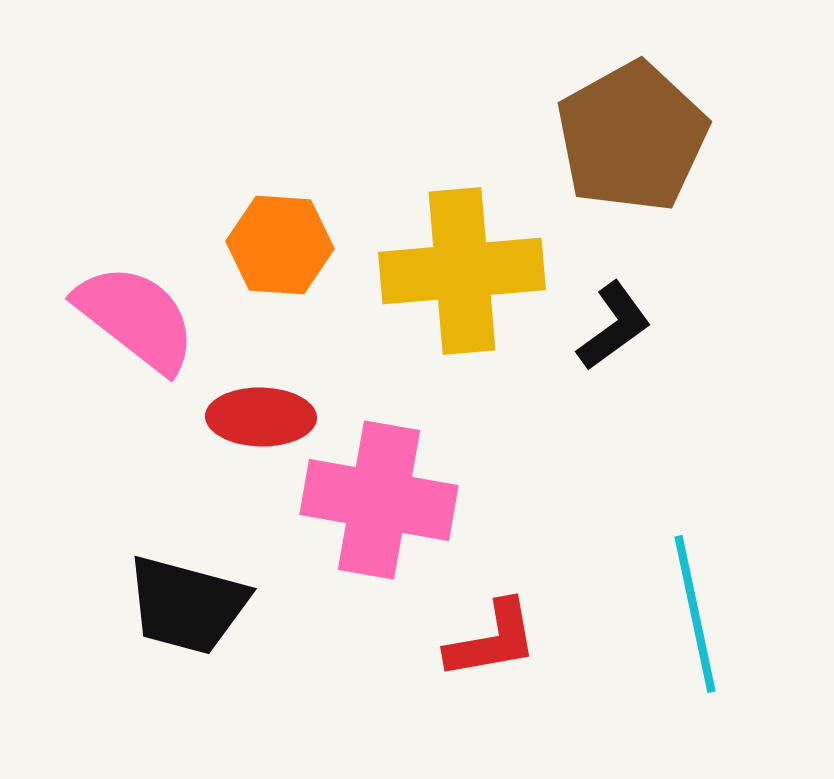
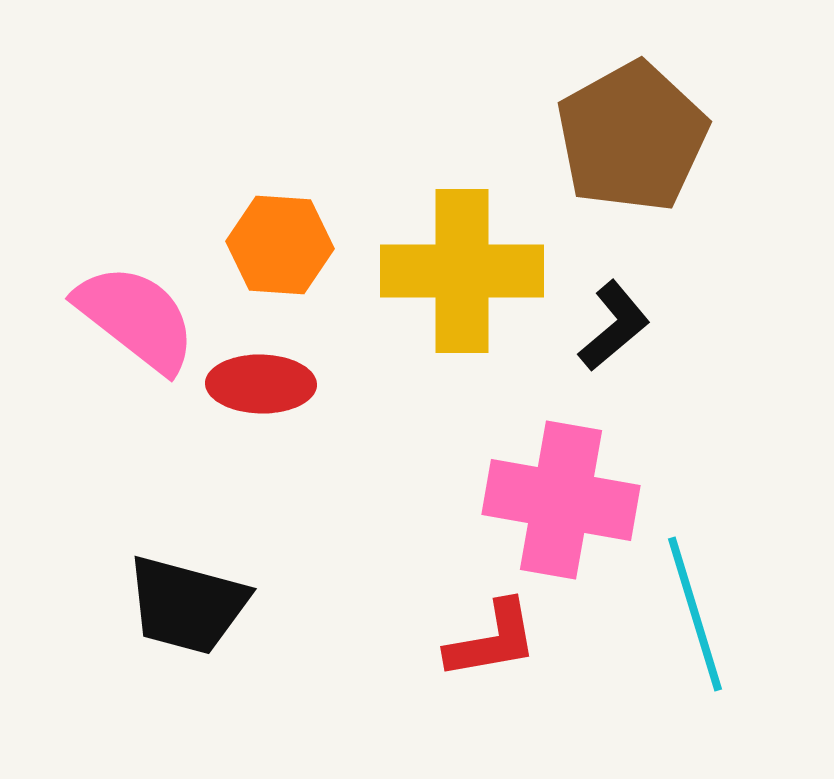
yellow cross: rotated 5 degrees clockwise
black L-shape: rotated 4 degrees counterclockwise
red ellipse: moved 33 px up
pink cross: moved 182 px right
cyan line: rotated 5 degrees counterclockwise
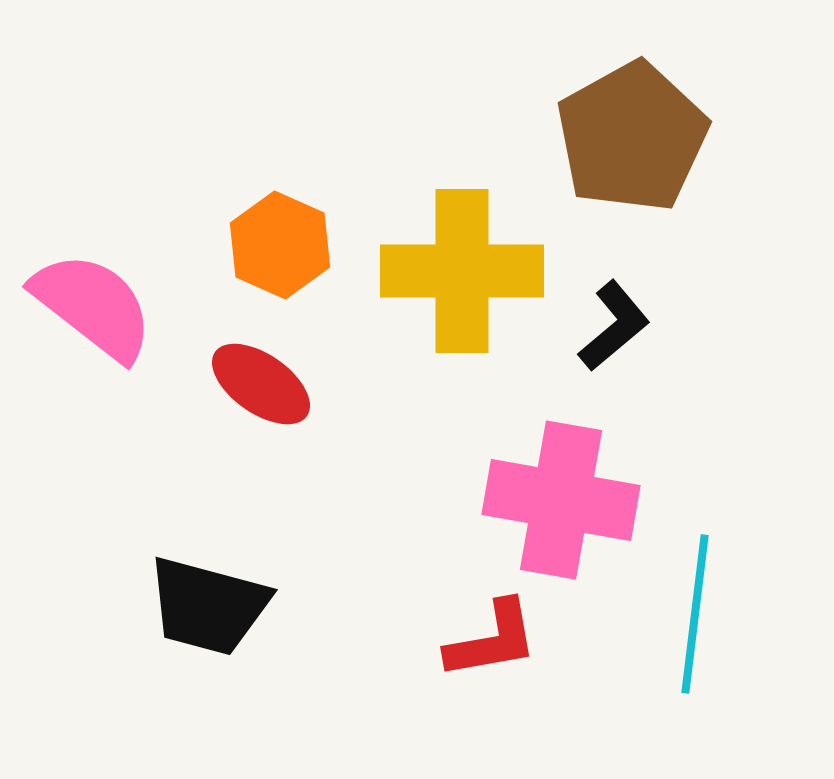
orange hexagon: rotated 20 degrees clockwise
pink semicircle: moved 43 px left, 12 px up
red ellipse: rotated 34 degrees clockwise
black trapezoid: moved 21 px right, 1 px down
cyan line: rotated 24 degrees clockwise
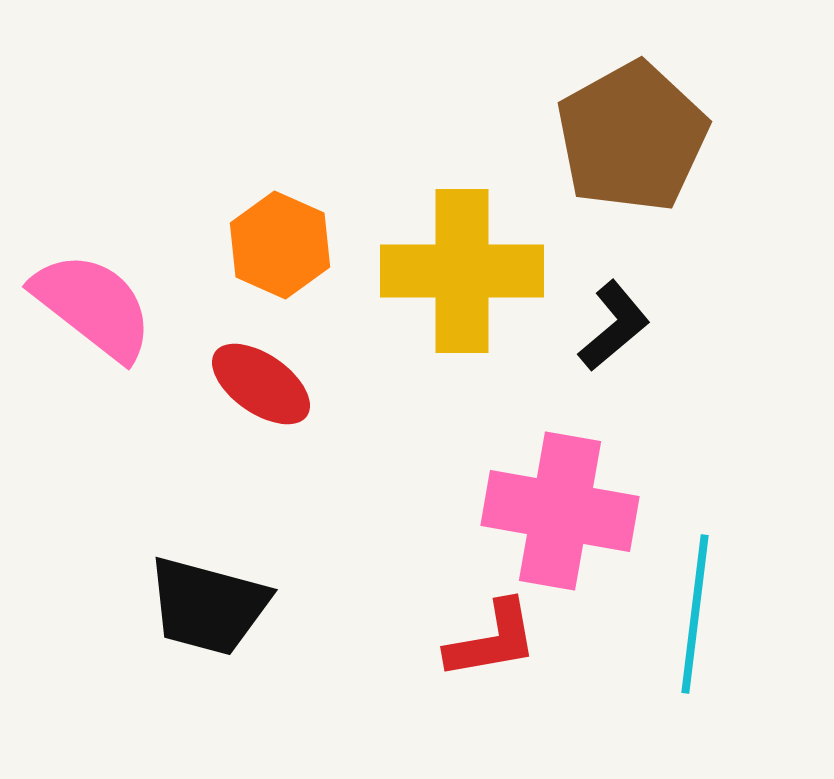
pink cross: moved 1 px left, 11 px down
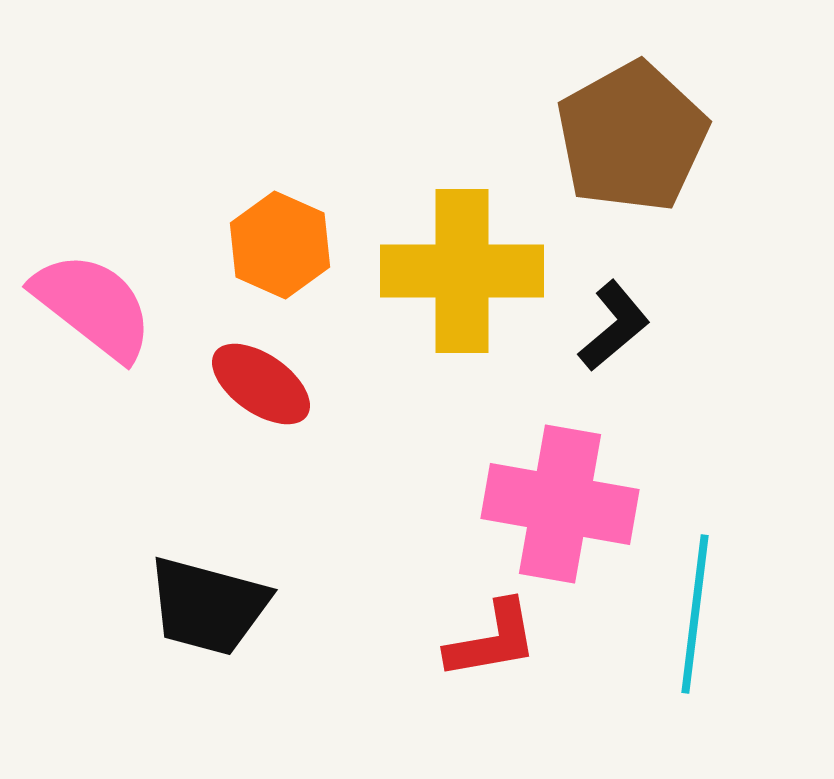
pink cross: moved 7 px up
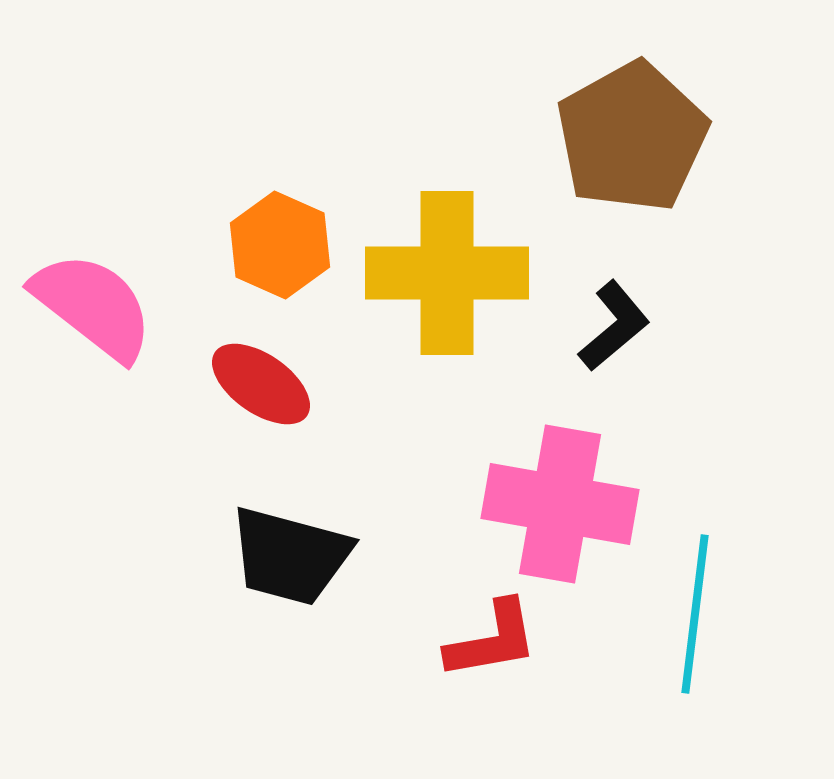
yellow cross: moved 15 px left, 2 px down
black trapezoid: moved 82 px right, 50 px up
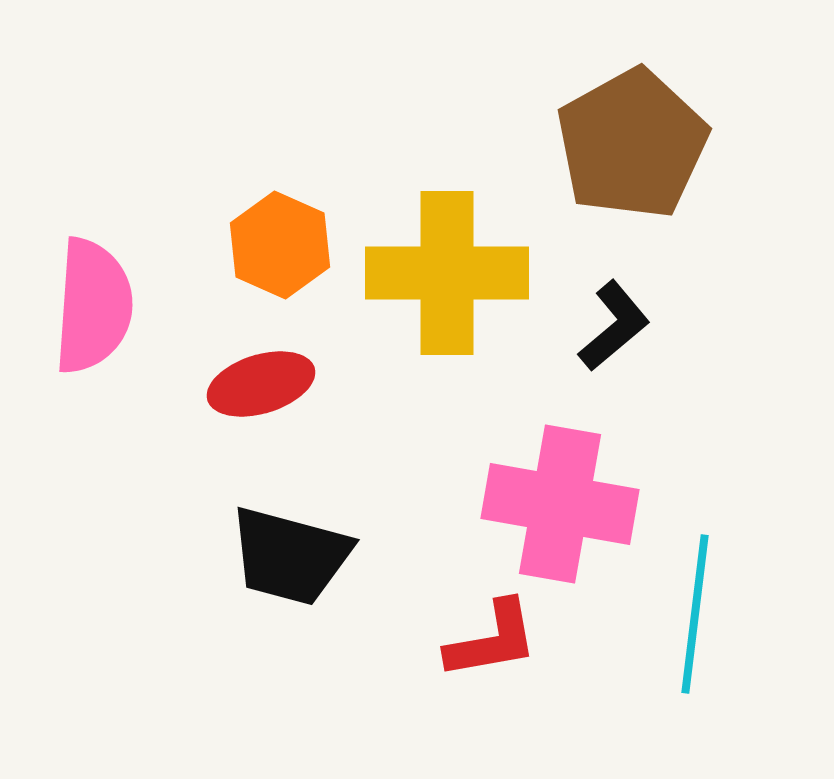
brown pentagon: moved 7 px down
pink semicircle: rotated 56 degrees clockwise
red ellipse: rotated 52 degrees counterclockwise
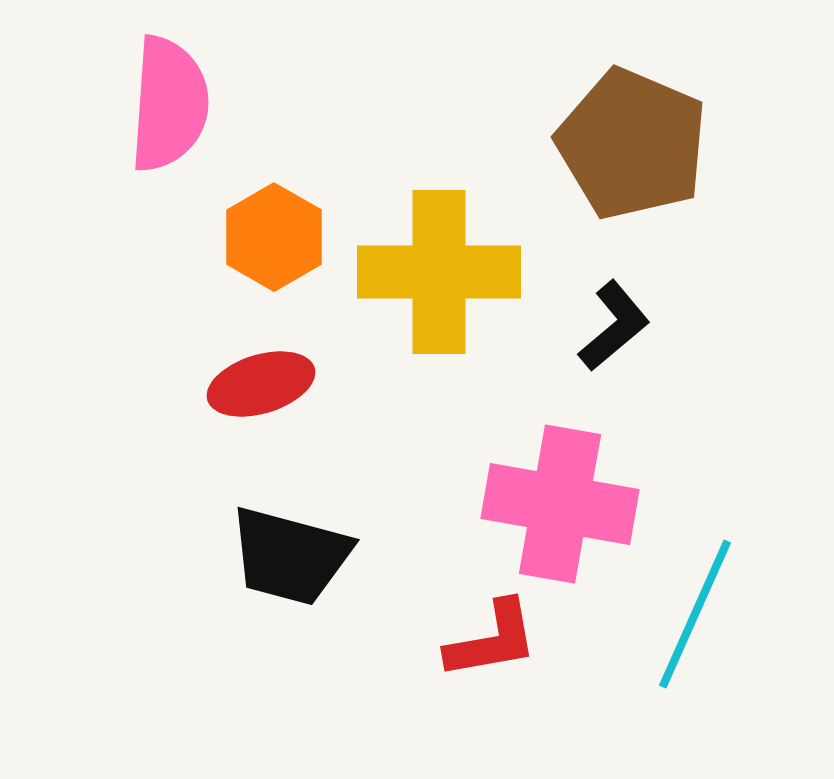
brown pentagon: rotated 20 degrees counterclockwise
orange hexagon: moved 6 px left, 8 px up; rotated 6 degrees clockwise
yellow cross: moved 8 px left, 1 px up
pink semicircle: moved 76 px right, 202 px up
cyan line: rotated 17 degrees clockwise
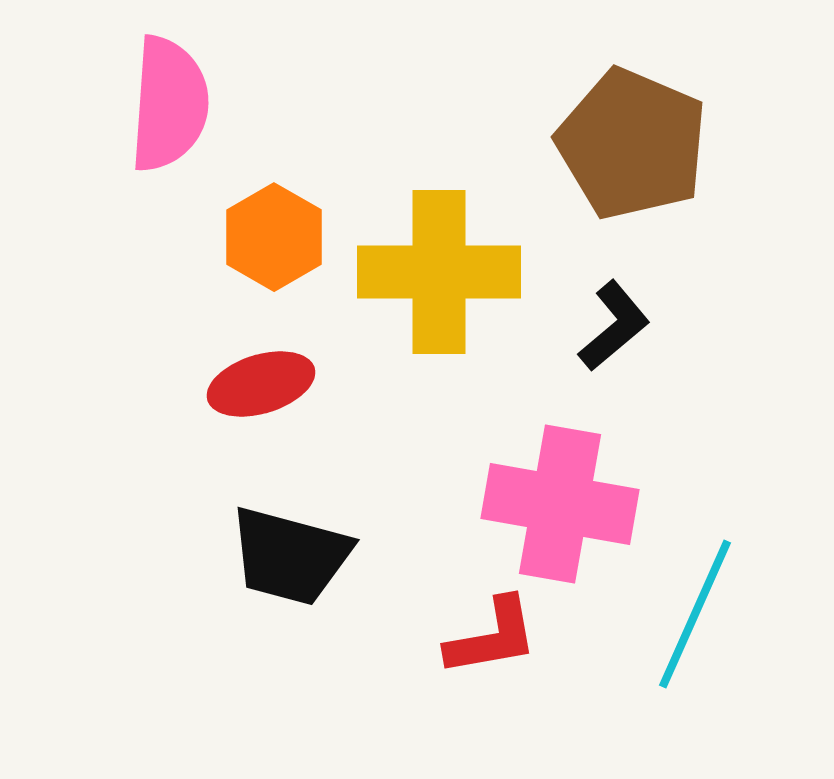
red L-shape: moved 3 px up
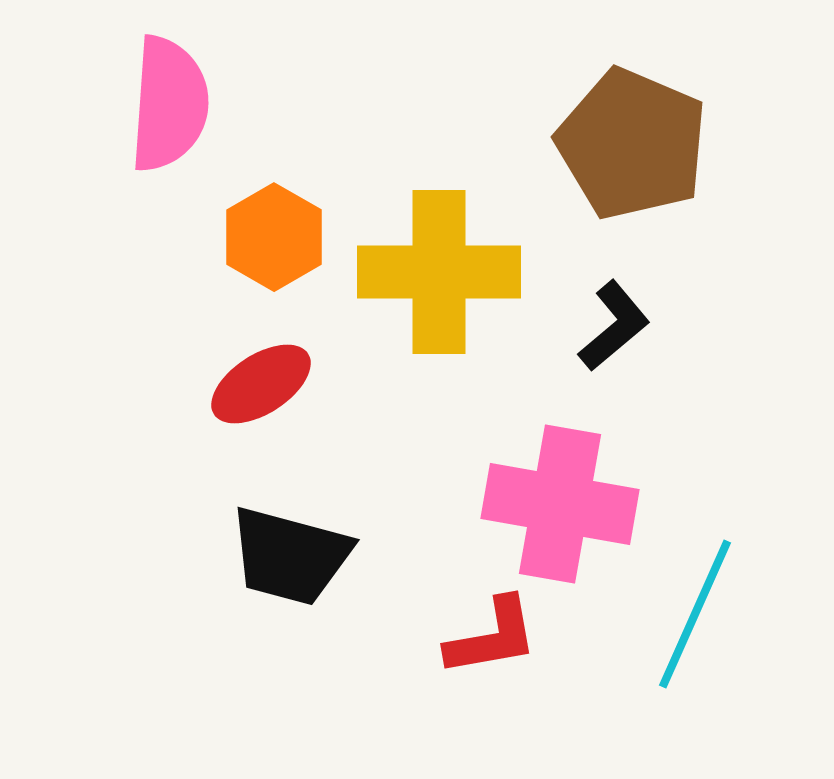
red ellipse: rotated 16 degrees counterclockwise
